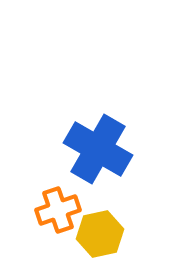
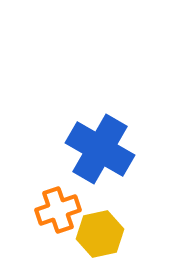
blue cross: moved 2 px right
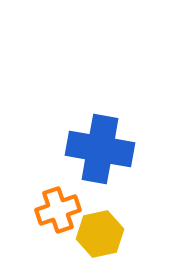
blue cross: rotated 20 degrees counterclockwise
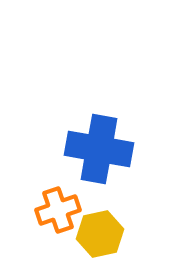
blue cross: moved 1 px left
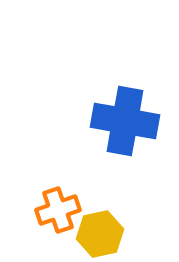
blue cross: moved 26 px right, 28 px up
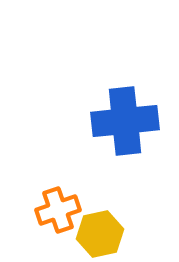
blue cross: rotated 16 degrees counterclockwise
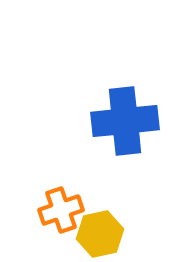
orange cross: moved 3 px right
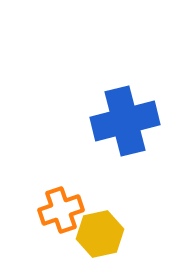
blue cross: rotated 8 degrees counterclockwise
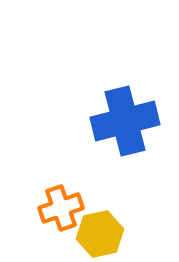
orange cross: moved 2 px up
